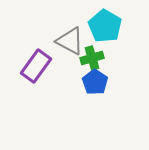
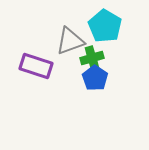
gray triangle: rotated 48 degrees counterclockwise
purple rectangle: rotated 72 degrees clockwise
blue pentagon: moved 4 px up
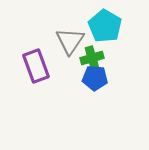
gray triangle: rotated 36 degrees counterclockwise
purple rectangle: rotated 52 degrees clockwise
blue pentagon: rotated 30 degrees counterclockwise
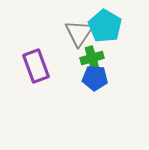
gray triangle: moved 9 px right, 8 px up
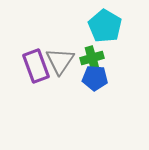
gray triangle: moved 19 px left, 28 px down
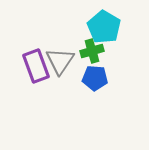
cyan pentagon: moved 1 px left, 1 px down
green cross: moved 7 px up
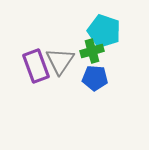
cyan pentagon: moved 4 px down; rotated 12 degrees counterclockwise
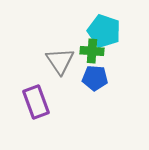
green cross: rotated 20 degrees clockwise
gray triangle: rotated 8 degrees counterclockwise
purple rectangle: moved 36 px down
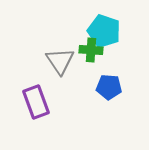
green cross: moved 1 px left, 1 px up
blue pentagon: moved 14 px right, 9 px down
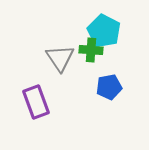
cyan pentagon: rotated 8 degrees clockwise
gray triangle: moved 3 px up
blue pentagon: rotated 15 degrees counterclockwise
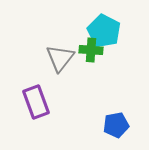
gray triangle: rotated 12 degrees clockwise
blue pentagon: moved 7 px right, 38 px down
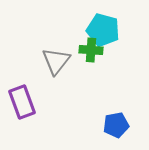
cyan pentagon: moved 1 px left, 1 px up; rotated 12 degrees counterclockwise
gray triangle: moved 4 px left, 3 px down
purple rectangle: moved 14 px left
